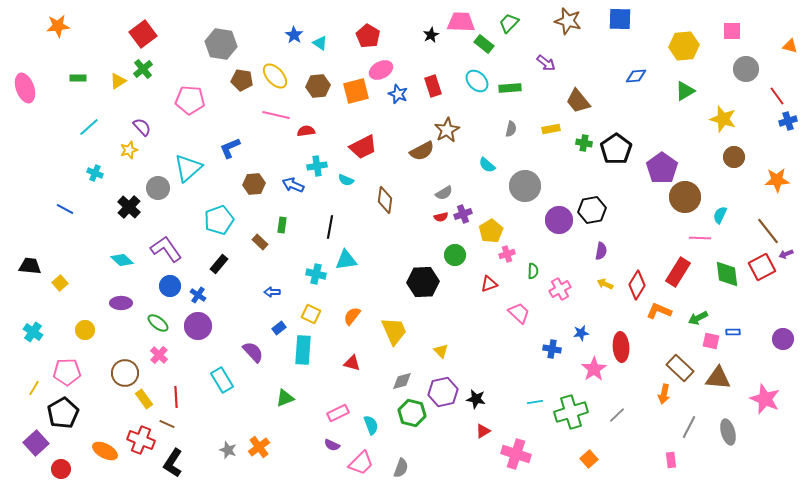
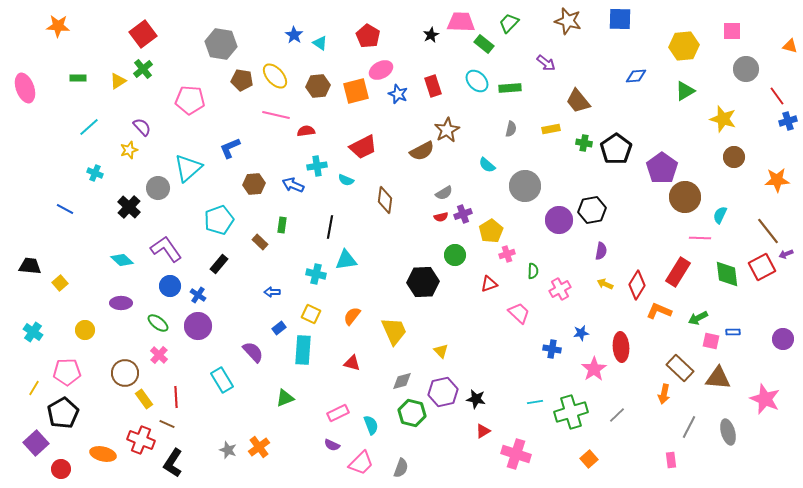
orange star at (58, 26): rotated 10 degrees clockwise
orange ellipse at (105, 451): moved 2 px left, 3 px down; rotated 15 degrees counterclockwise
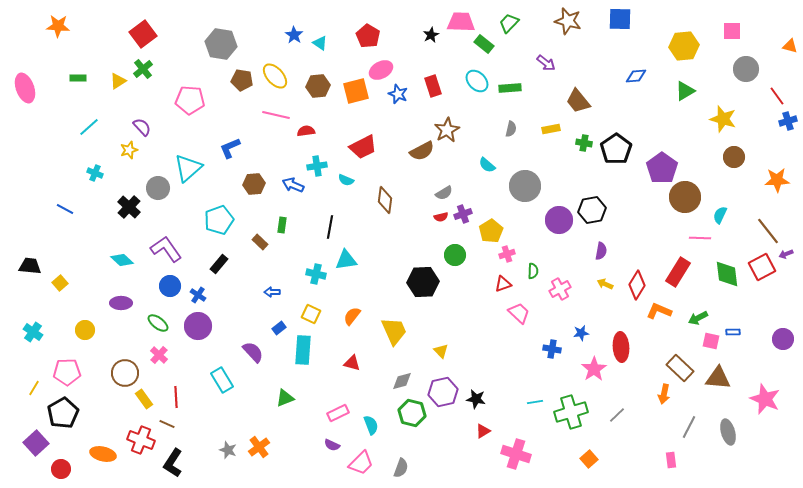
red triangle at (489, 284): moved 14 px right
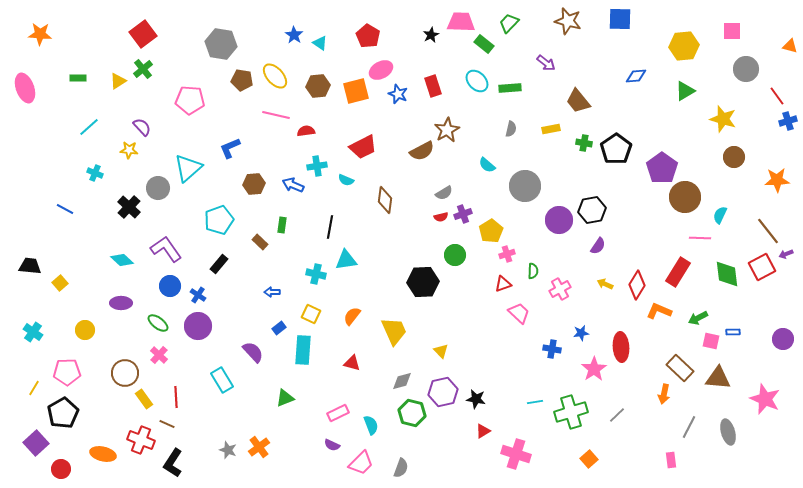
orange star at (58, 26): moved 18 px left, 8 px down
yellow star at (129, 150): rotated 24 degrees clockwise
purple semicircle at (601, 251): moved 3 px left, 5 px up; rotated 24 degrees clockwise
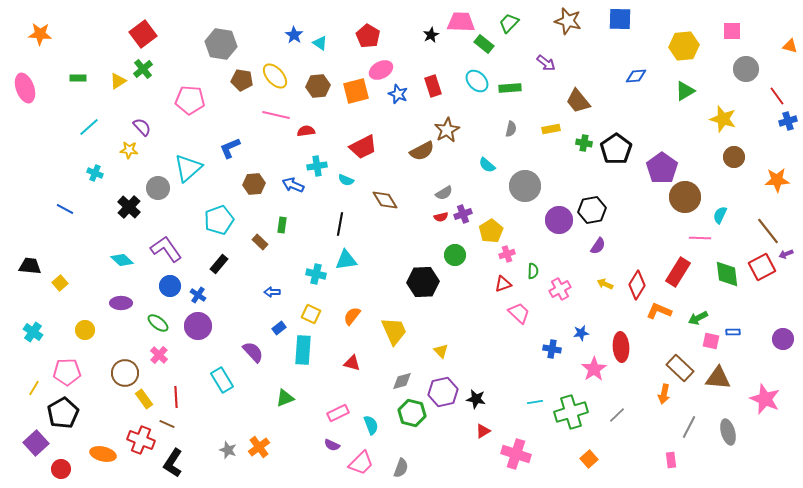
brown diamond at (385, 200): rotated 40 degrees counterclockwise
black line at (330, 227): moved 10 px right, 3 px up
